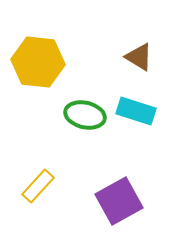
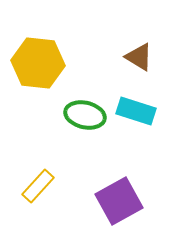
yellow hexagon: moved 1 px down
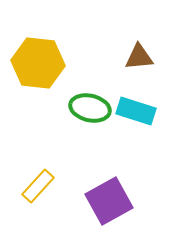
brown triangle: rotated 36 degrees counterclockwise
green ellipse: moved 5 px right, 7 px up
purple square: moved 10 px left
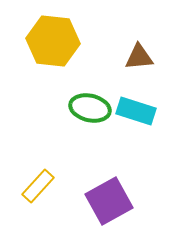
yellow hexagon: moved 15 px right, 22 px up
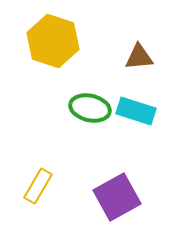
yellow hexagon: rotated 12 degrees clockwise
yellow rectangle: rotated 12 degrees counterclockwise
purple square: moved 8 px right, 4 px up
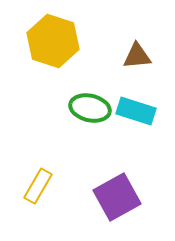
brown triangle: moved 2 px left, 1 px up
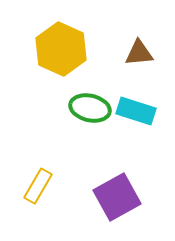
yellow hexagon: moved 8 px right, 8 px down; rotated 6 degrees clockwise
brown triangle: moved 2 px right, 3 px up
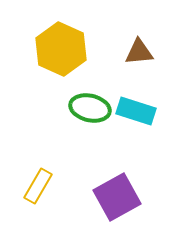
brown triangle: moved 1 px up
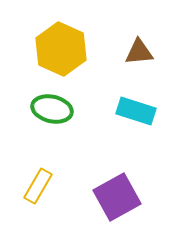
green ellipse: moved 38 px left, 1 px down
